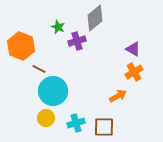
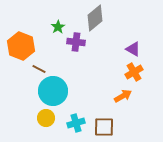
green star: rotated 16 degrees clockwise
purple cross: moved 1 px left, 1 px down; rotated 24 degrees clockwise
orange arrow: moved 5 px right
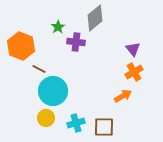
purple triangle: rotated 21 degrees clockwise
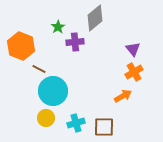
purple cross: moved 1 px left; rotated 12 degrees counterclockwise
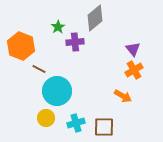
orange cross: moved 2 px up
cyan circle: moved 4 px right
orange arrow: rotated 60 degrees clockwise
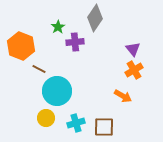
gray diamond: rotated 16 degrees counterclockwise
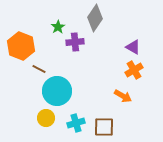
purple triangle: moved 2 px up; rotated 21 degrees counterclockwise
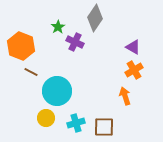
purple cross: rotated 30 degrees clockwise
brown line: moved 8 px left, 3 px down
orange arrow: moved 2 px right; rotated 138 degrees counterclockwise
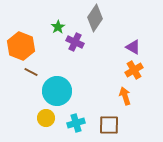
brown square: moved 5 px right, 2 px up
